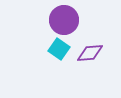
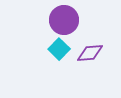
cyan square: rotated 10 degrees clockwise
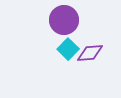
cyan square: moved 9 px right
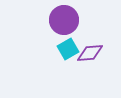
cyan square: rotated 15 degrees clockwise
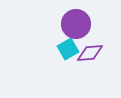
purple circle: moved 12 px right, 4 px down
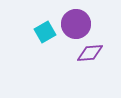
cyan square: moved 23 px left, 17 px up
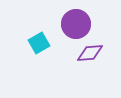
cyan square: moved 6 px left, 11 px down
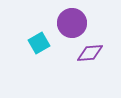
purple circle: moved 4 px left, 1 px up
